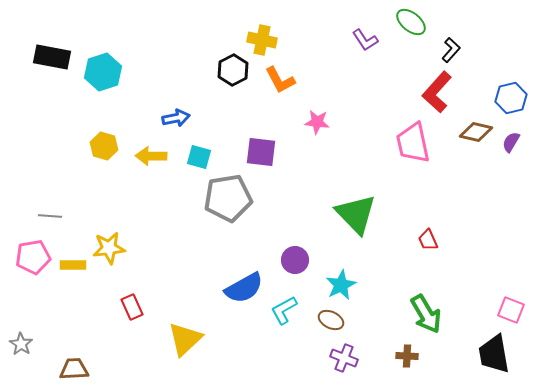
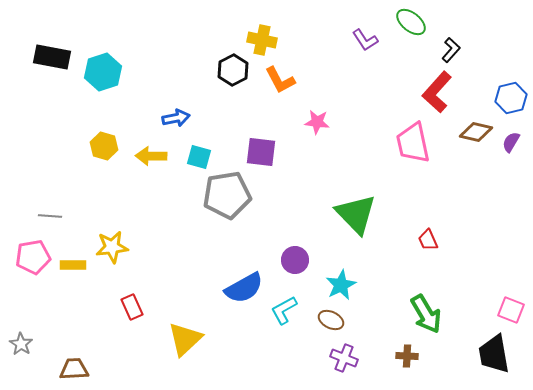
gray pentagon: moved 1 px left, 3 px up
yellow star: moved 3 px right, 1 px up
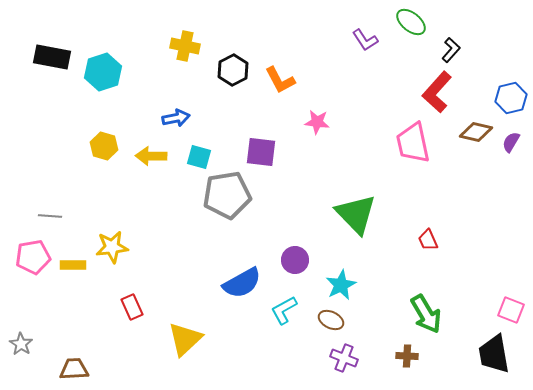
yellow cross: moved 77 px left, 6 px down
blue semicircle: moved 2 px left, 5 px up
